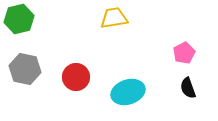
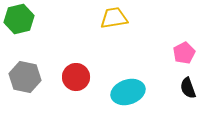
gray hexagon: moved 8 px down
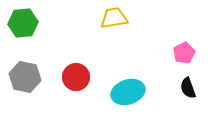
green hexagon: moved 4 px right, 4 px down; rotated 8 degrees clockwise
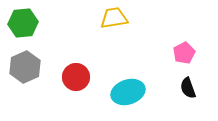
gray hexagon: moved 10 px up; rotated 24 degrees clockwise
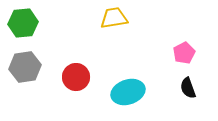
gray hexagon: rotated 16 degrees clockwise
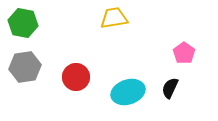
green hexagon: rotated 16 degrees clockwise
pink pentagon: rotated 10 degrees counterclockwise
black semicircle: moved 18 px left; rotated 45 degrees clockwise
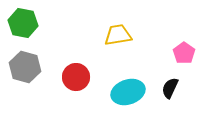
yellow trapezoid: moved 4 px right, 17 px down
gray hexagon: rotated 24 degrees clockwise
